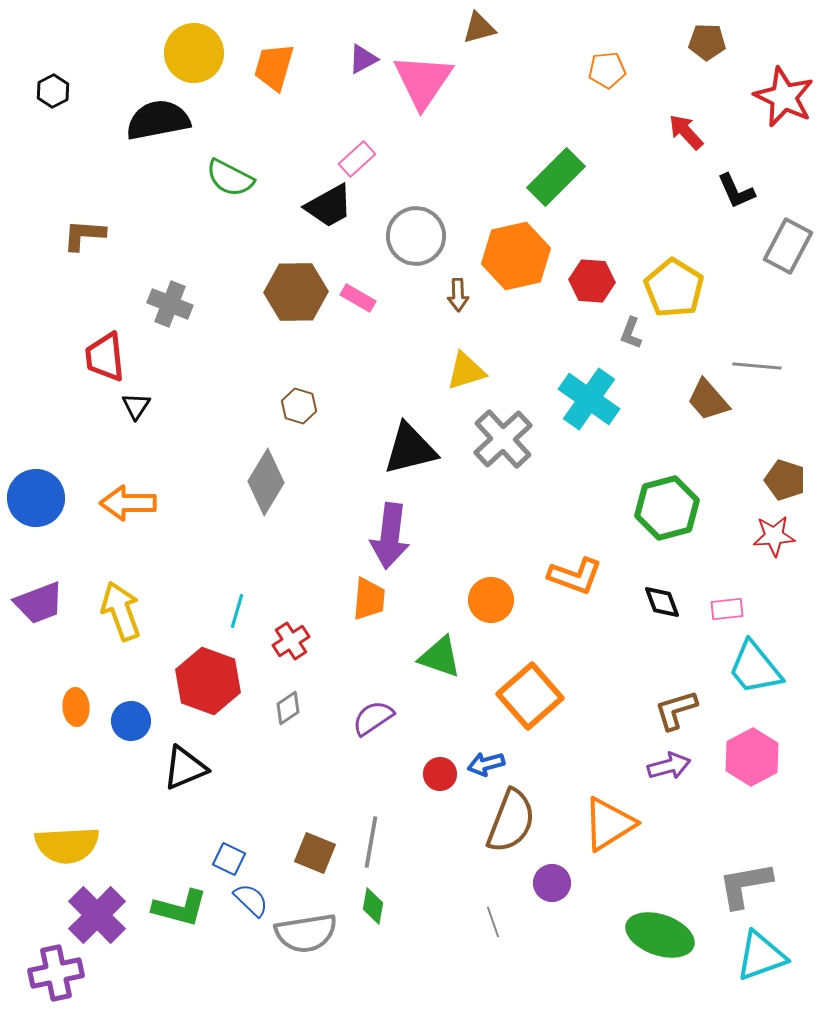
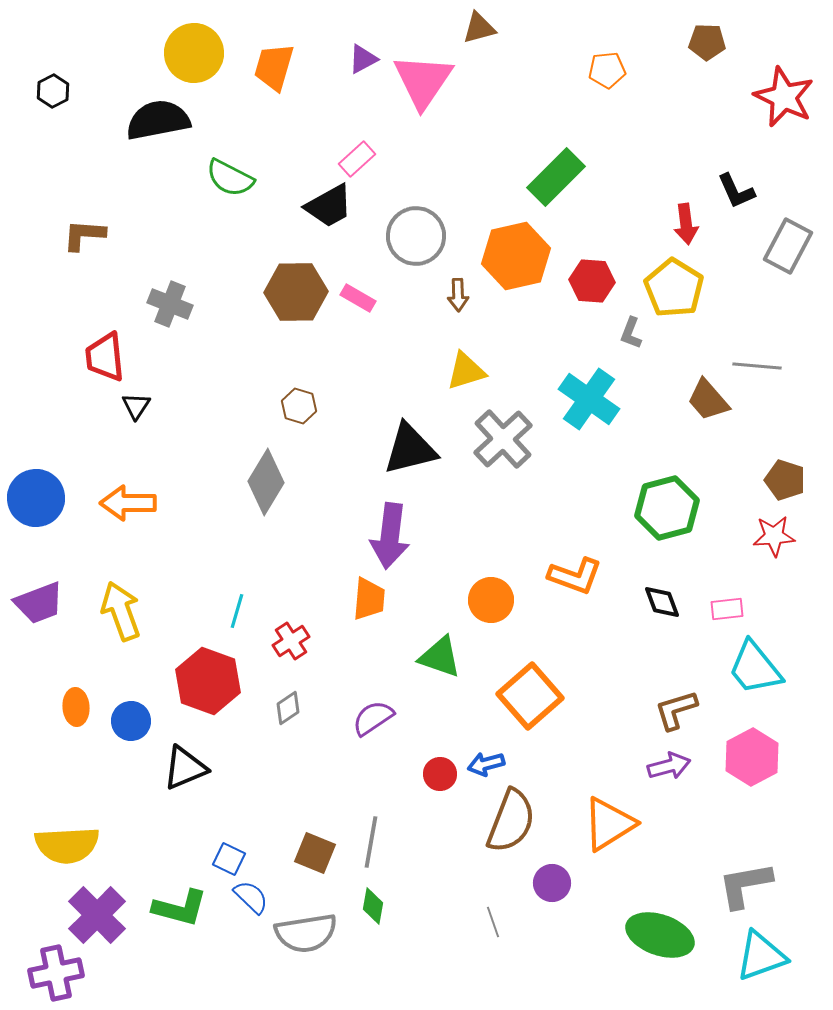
red arrow at (686, 132): moved 92 px down; rotated 144 degrees counterclockwise
blue semicircle at (251, 900): moved 3 px up
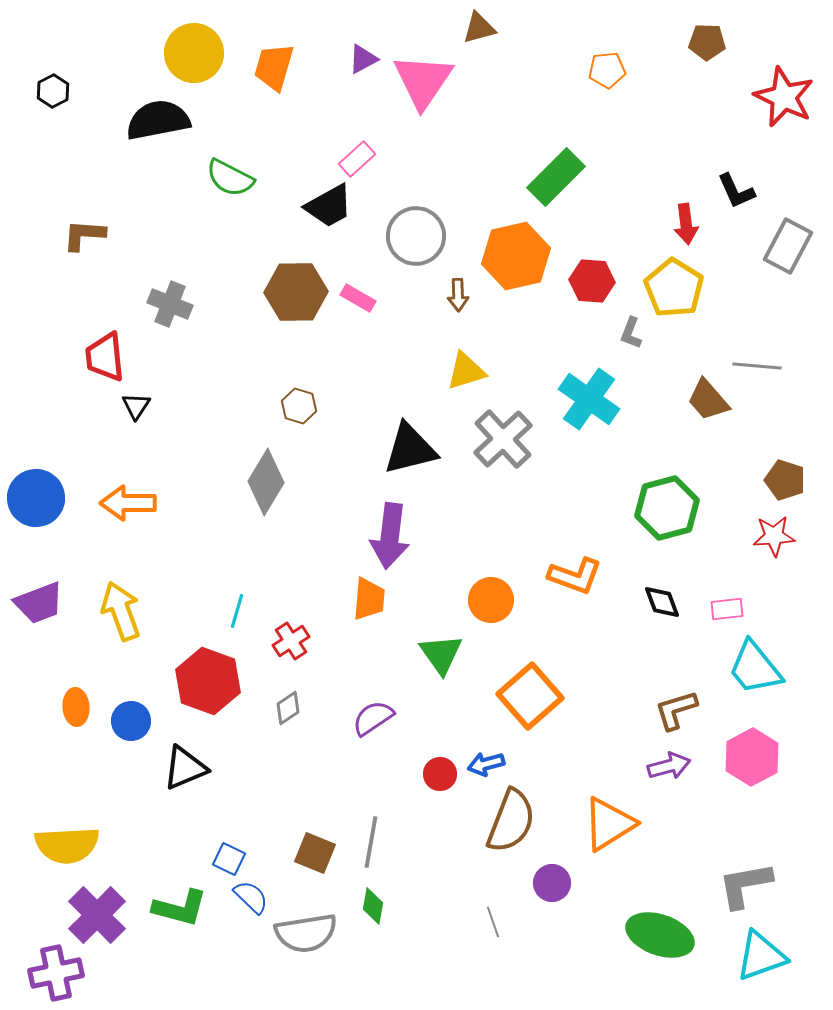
green triangle at (440, 657): moved 1 px right, 3 px up; rotated 36 degrees clockwise
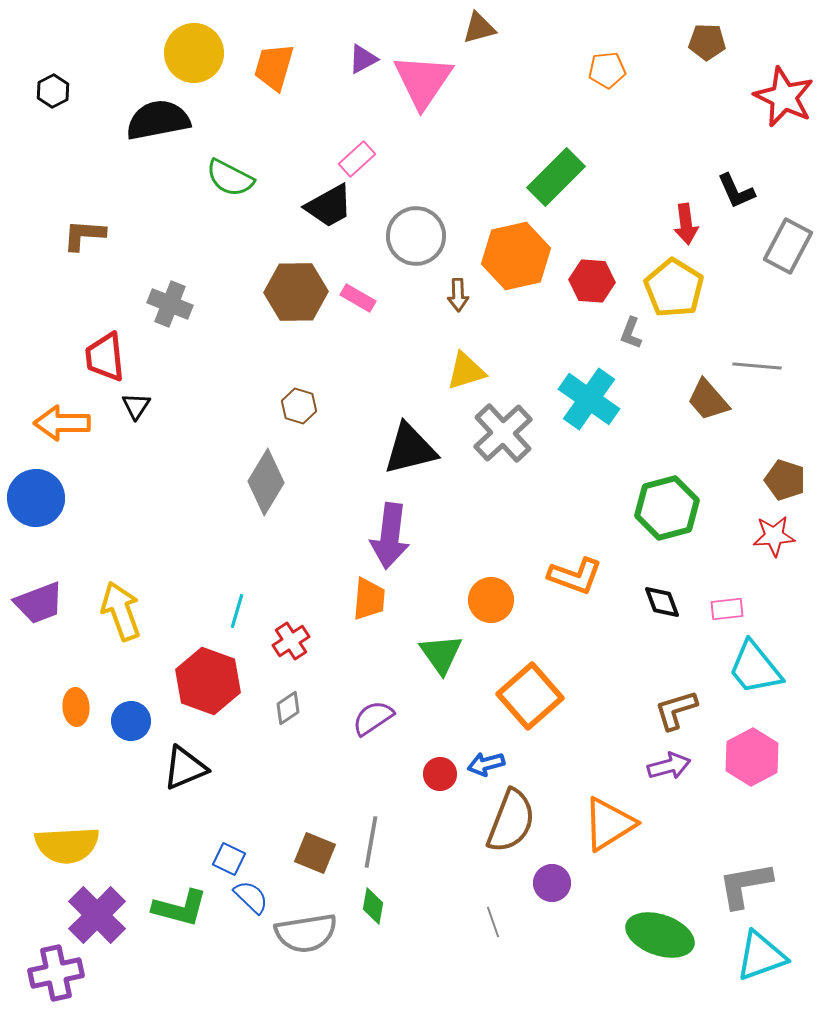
gray cross at (503, 439): moved 6 px up
orange arrow at (128, 503): moved 66 px left, 80 px up
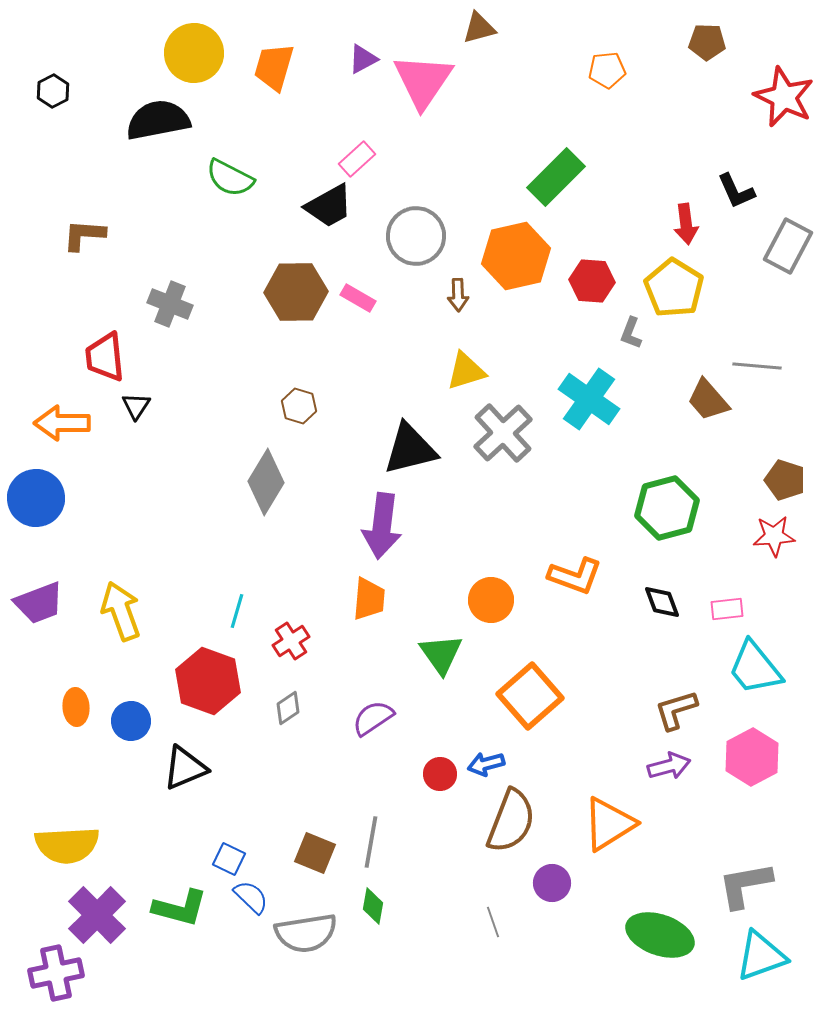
purple arrow at (390, 536): moved 8 px left, 10 px up
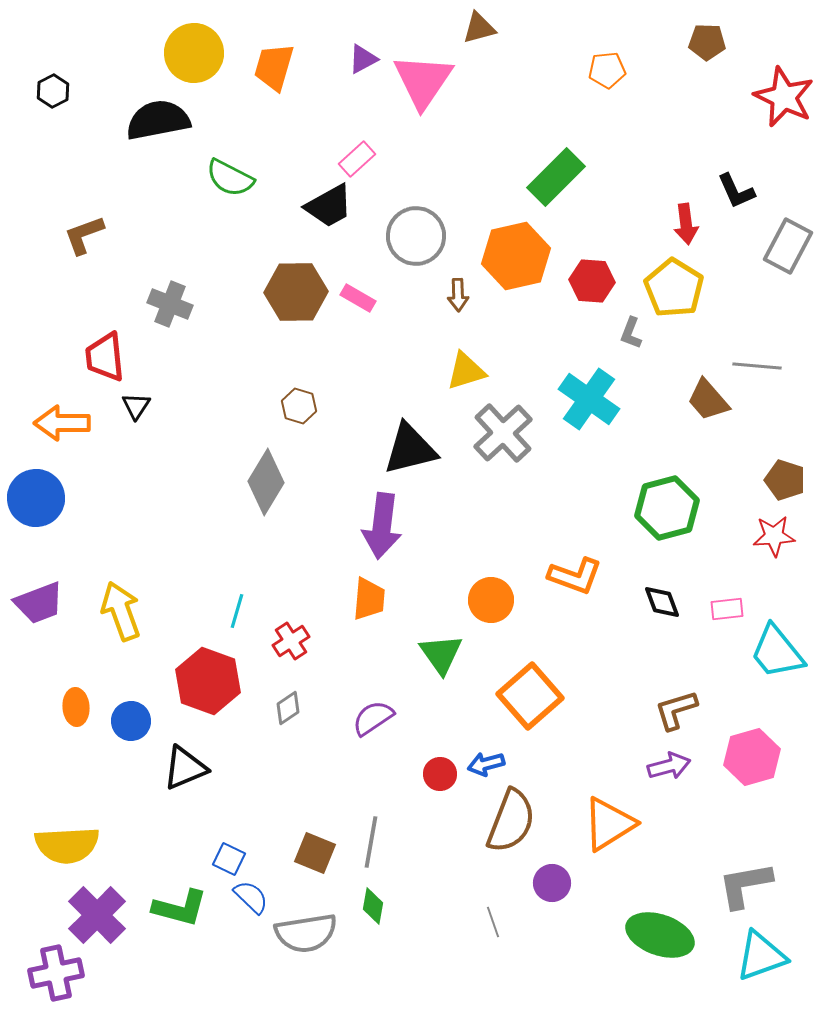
brown L-shape at (84, 235): rotated 24 degrees counterclockwise
cyan trapezoid at (755, 668): moved 22 px right, 16 px up
pink hexagon at (752, 757): rotated 12 degrees clockwise
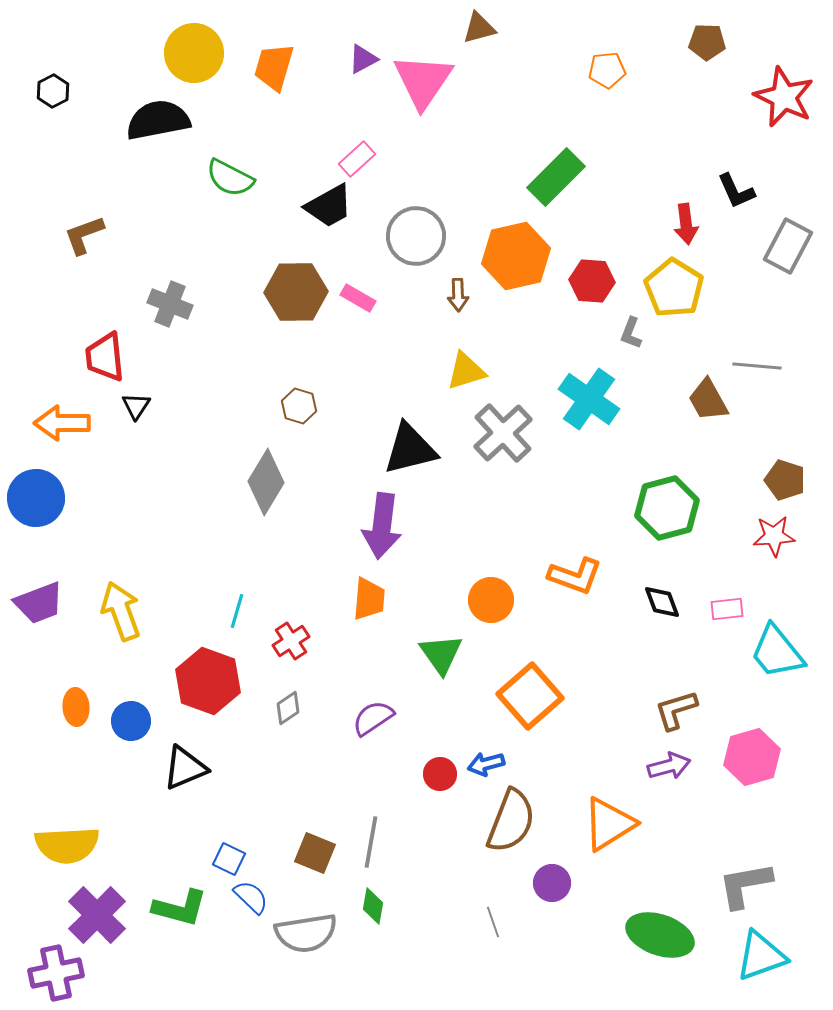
brown trapezoid at (708, 400): rotated 12 degrees clockwise
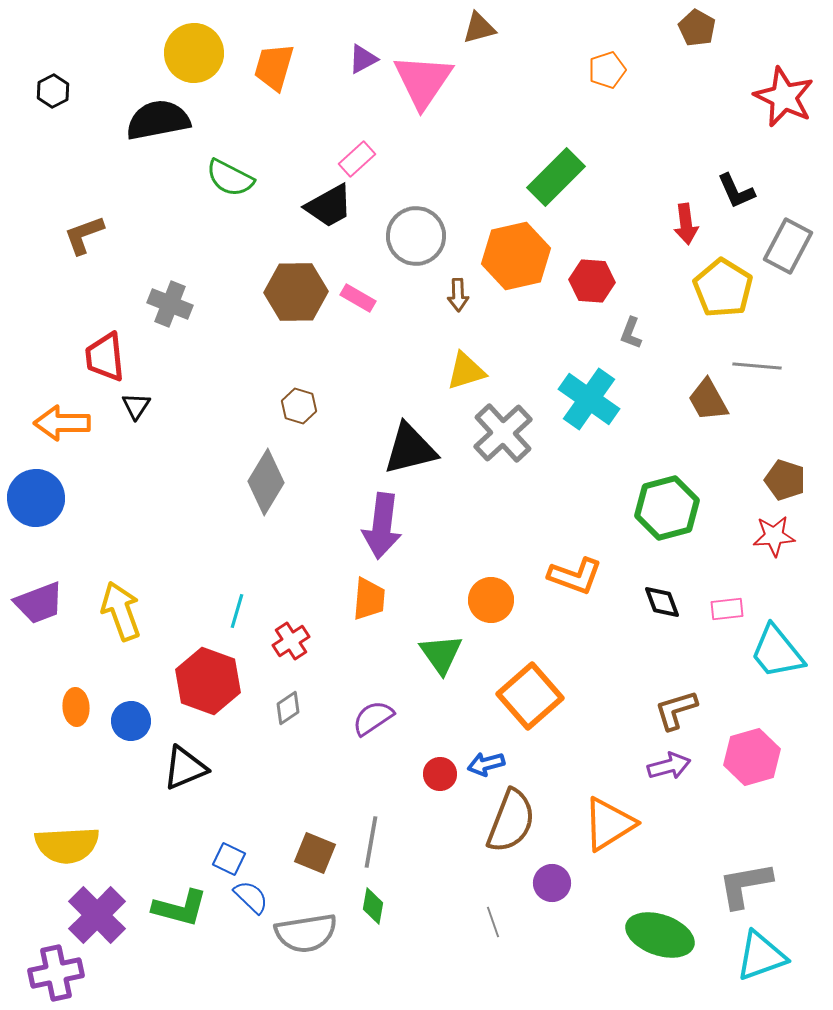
brown pentagon at (707, 42): moved 10 px left, 14 px up; rotated 27 degrees clockwise
orange pentagon at (607, 70): rotated 12 degrees counterclockwise
yellow pentagon at (674, 288): moved 49 px right
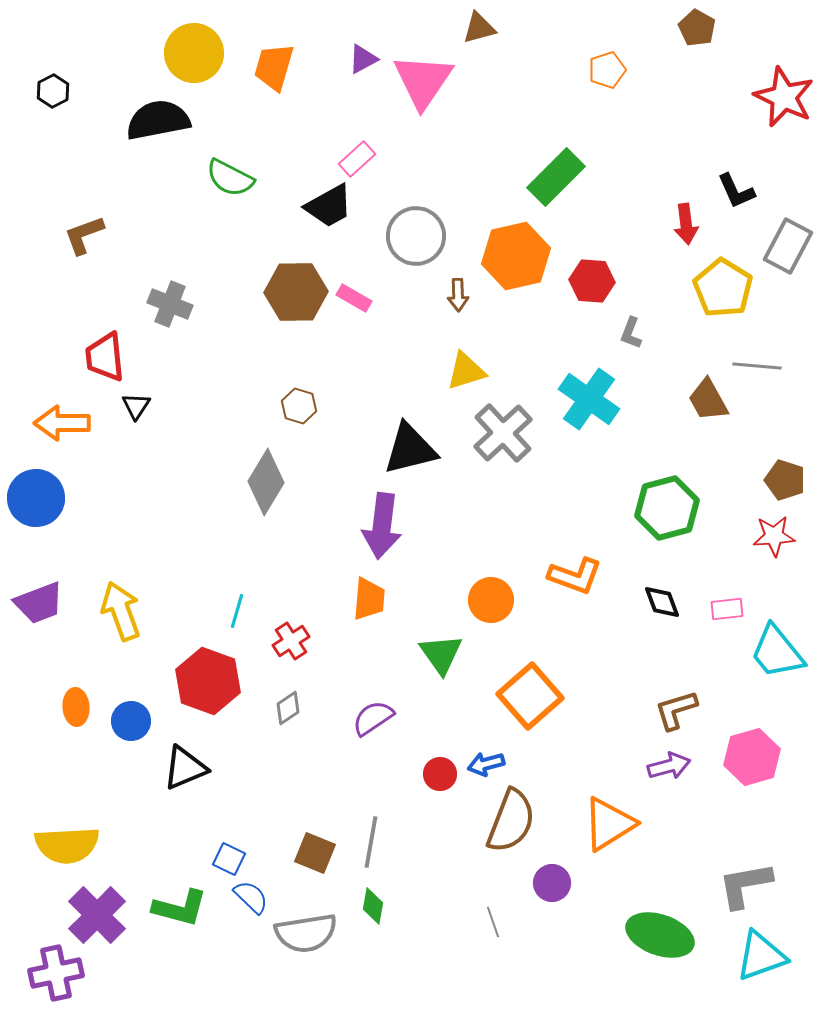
pink rectangle at (358, 298): moved 4 px left
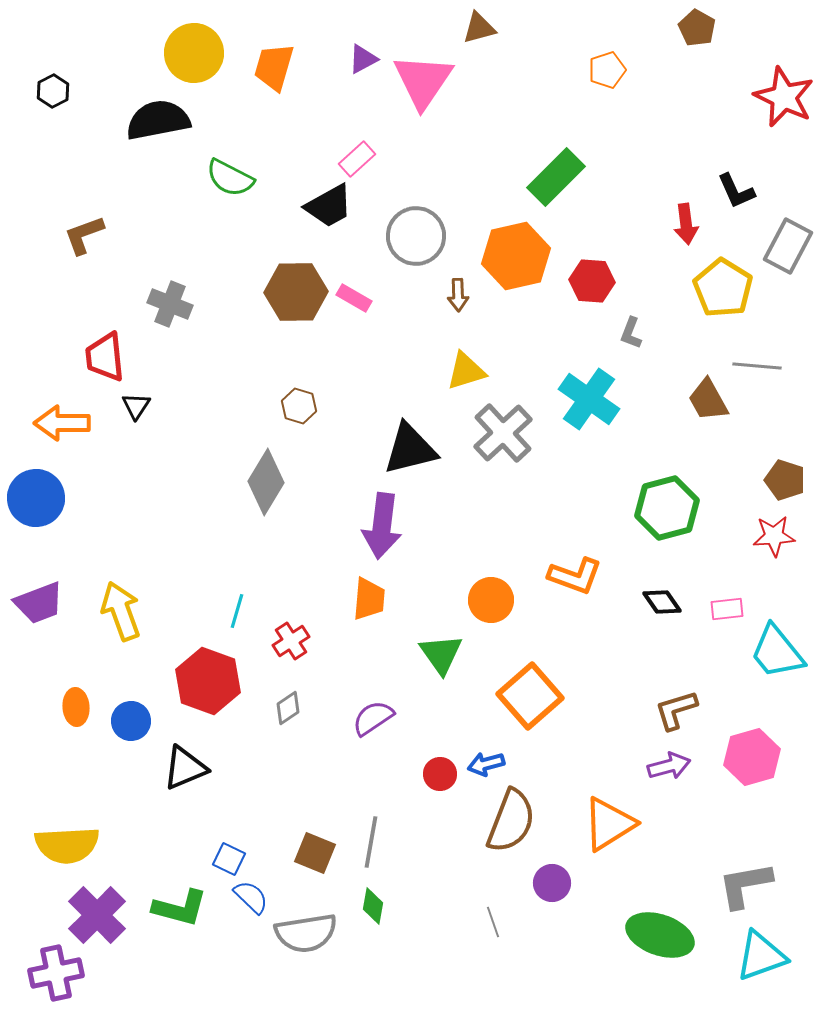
black diamond at (662, 602): rotated 15 degrees counterclockwise
